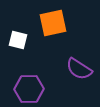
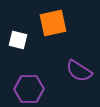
purple semicircle: moved 2 px down
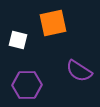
purple hexagon: moved 2 px left, 4 px up
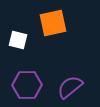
purple semicircle: moved 9 px left, 16 px down; rotated 108 degrees clockwise
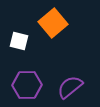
orange square: rotated 28 degrees counterclockwise
white square: moved 1 px right, 1 px down
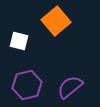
orange square: moved 3 px right, 2 px up
purple hexagon: rotated 12 degrees counterclockwise
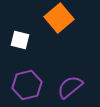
orange square: moved 3 px right, 3 px up
white square: moved 1 px right, 1 px up
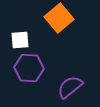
white square: rotated 18 degrees counterclockwise
purple hexagon: moved 2 px right, 17 px up; rotated 16 degrees clockwise
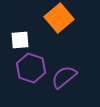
purple hexagon: moved 2 px right; rotated 16 degrees clockwise
purple semicircle: moved 6 px left, 10 px up
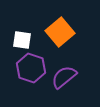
orange square: moved 1 px right, 14 px down
white square: moved 2 px right; rotated 12 degrees clockwise
